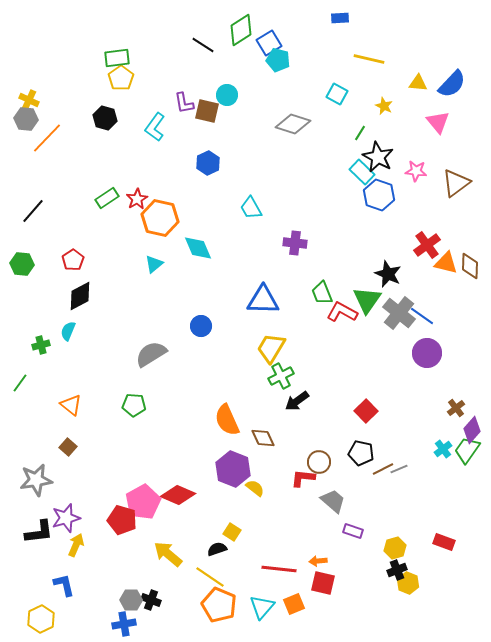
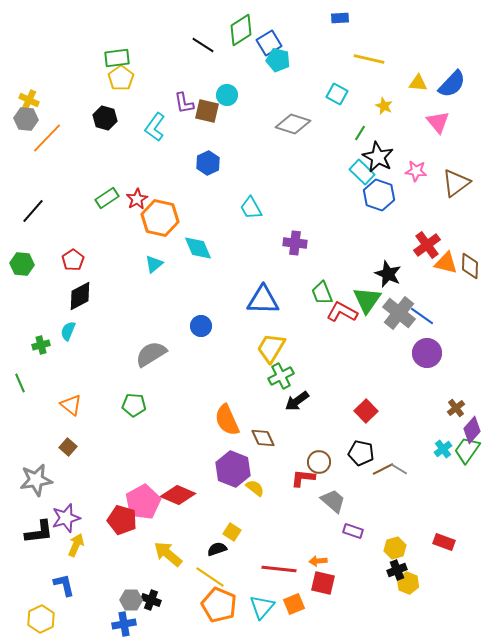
green line at (20, 383): rotated 60 degrees counterclockwise
gray line at (399, 469): rotated 54 degrees clockwise
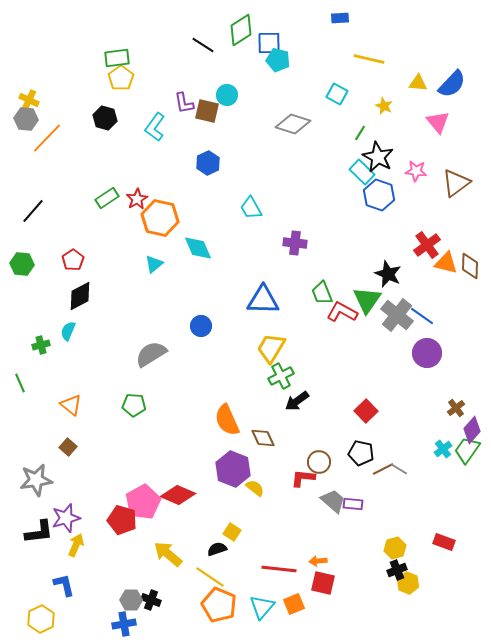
blue square at (269, 43): rotated 30 degrees clockwise
gray cross at (399, 313): moved 2 px left, 2 px down
purple rectangle at (353, 531): moved 27 px up; rotated 12 degrees counterclockwise
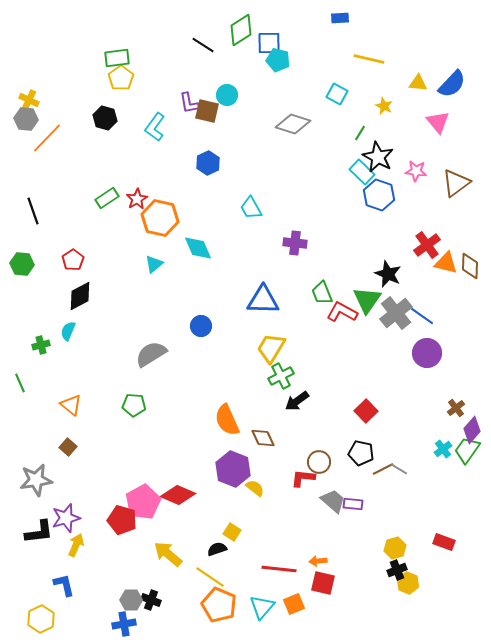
purple L-shape at (184, 103): moved 5 px right
black line at (33, 211): rotated 60 degrees counterclockwise
gray cross at (397, 315): moved 1 px left, 2 px up; rotated 12 degrees clockwise
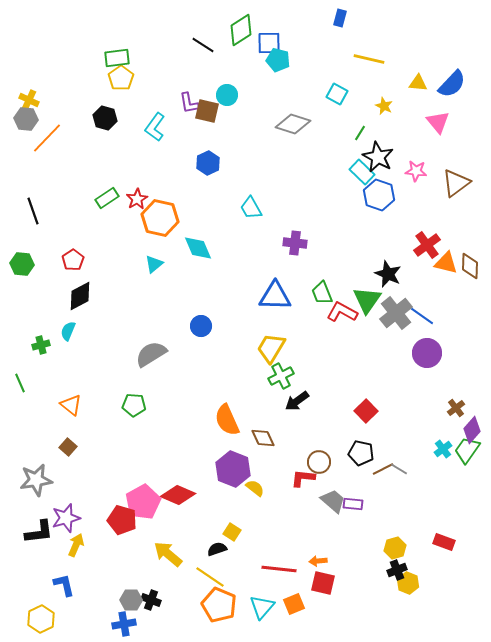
blue rectangle at (340, 18): rotated 72 degrees counterclockwise
blue triangle at (263, 300): moved 12 px right, 4 px up
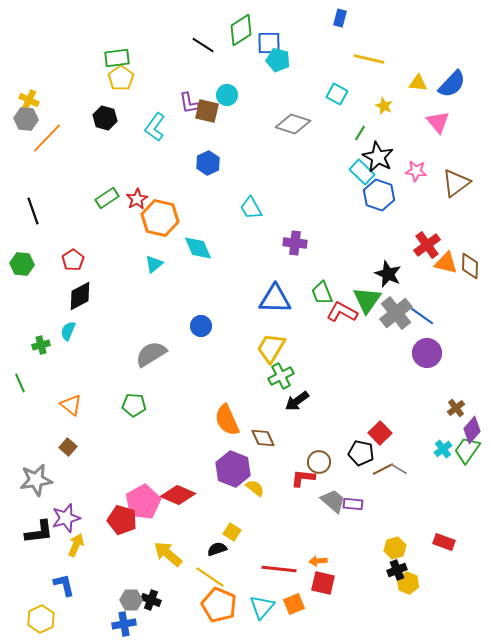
blue triangle at (275, 296): moved 3 px down
red square at (366, 411): moved 14 px right, 22 px down
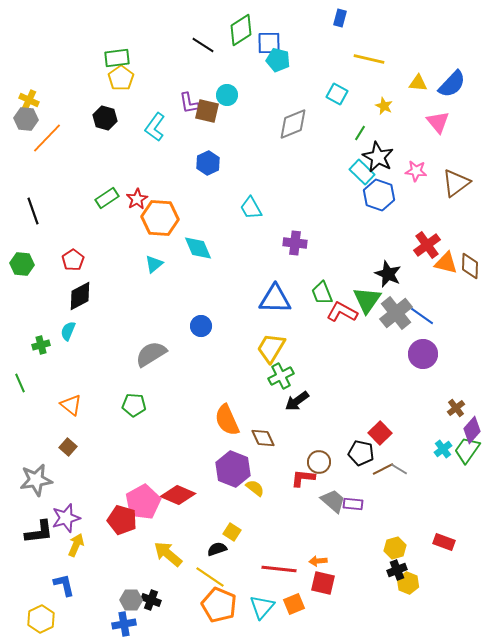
gray diamond at (293, 124): rotated 40 degrees counterclockwise
orange hexagon at (160, 218): rotated 9 degrees counterclockwise
purple circle at (427, 353): moved 4 px left, 1 px down
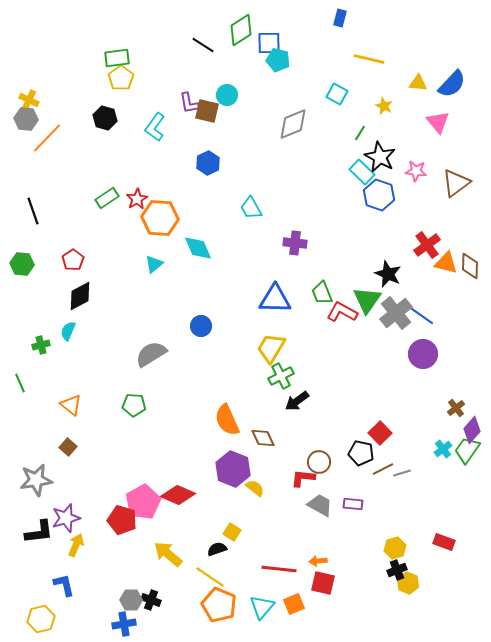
black star at (378, 157): moved 2 px right
gray line at (399, 469): moved 3 px right, 4 px down; rotated 48 degrees counterclockwise
gray trapezoid at (333, 501): moved 13 px left, 4 px down; rotated 12 degrees counterclockwise
yellow hexagon at (41, 619): rotated 12 degrees clockwise
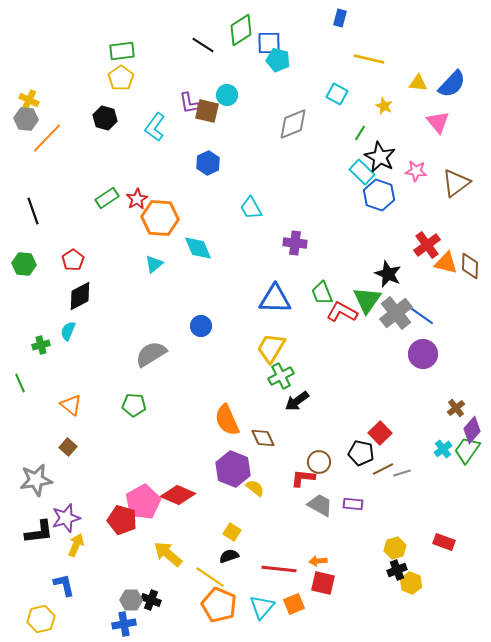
green rectangle at (117, 58): moved 5 px right, 7 px up
green hexagon at (22, 264): moved 2 px right
black semicircle at (217, 549): moved 12 px right, 7 px down
yellow hexagon at (408, 583): moved 3 px right
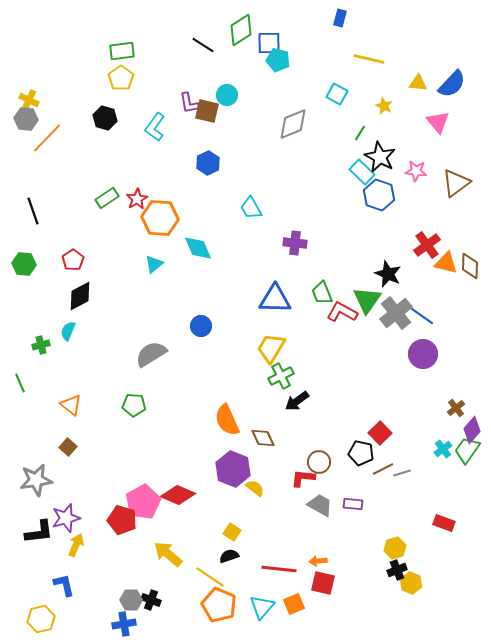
red rectangle at (444, 542): moved 19 px up
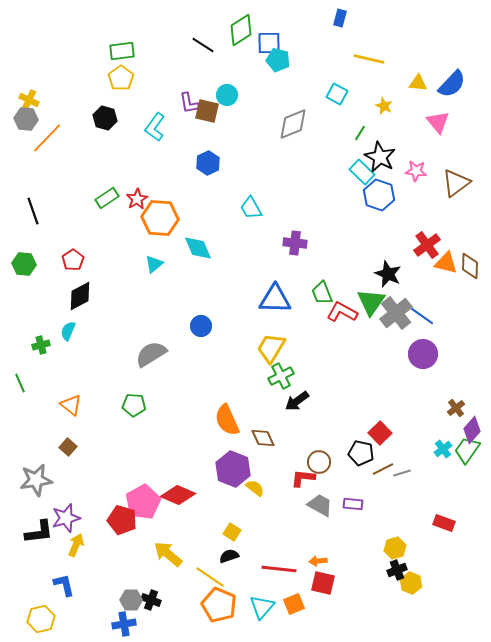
green triangle at (367, 300): moved 4 px right, 2 px down
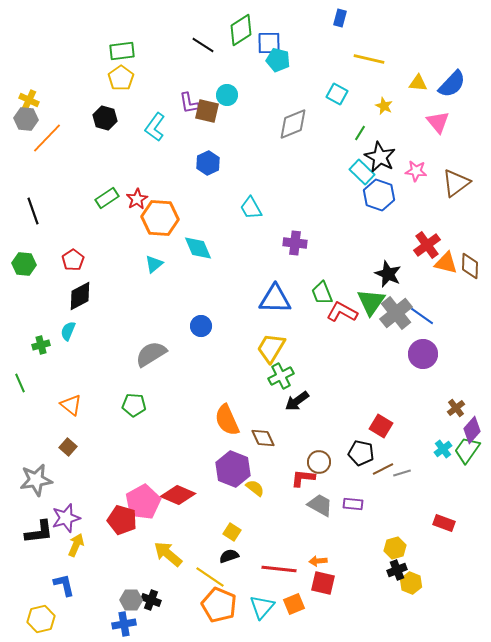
red square at (380, 433): moved 1 px right, 7 px up; rotated 15 degrees counterclockwise
